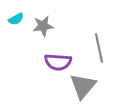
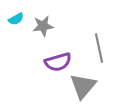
purple semicircle: rotated 20 degrees counterclockwise
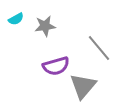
gray star: moved 2 px right
gray line: rotated 28 degrees counterclockwise
purple semicircle: moved 2 px left, 4 px down
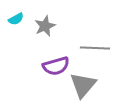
gray star: rotated 15 degrees counterclockwise
gray line: moved 4 px left; rotated 48 degrees counterclockwise
gray triangle: moved 1 px up
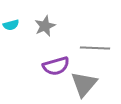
cyan semicircle: moved 5 px left, 6 px down; rotated 14 degrees clockwise
gray triangle: moved 1 px right, 1 px up
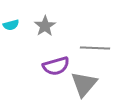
gray star: rotated 10 degrees counterclockwise
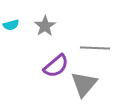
purple semicircle: rotated 24 degrees counterclockwise
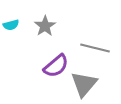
gray line: rotated 12 degrees clockwise
